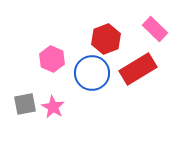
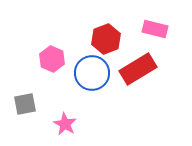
pink rectangle: rotated 30 degrees counterclockwise
pink star: moved 12 px right, 17 px down
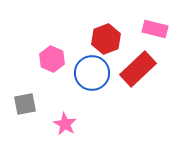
red rectangle: rotated 12 degrees counterclockwise
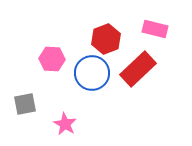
pink hexagon: rotated 20 degrees counterclockwise
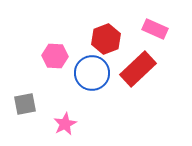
pink rectangle: rotated 10 degrees clockwise
pink hexagon: moved 3 px right, 3 px up
pink star: rotated 15 degrees clockwise
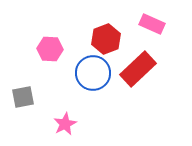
pink rectangle: moved 3 px left, 5 px up
pink hexagon: moved 5 px left, 7 px up
blue circle: moved 1 px right
gray square: moved 2 px left, 7 px up
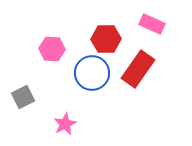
red hexagon: rotated 20 degrees clockwise
pink hexagon: moved 2 px right
red rectangle: rotated 12 degrees counterclockwise
blue circle: moved 1 px left
gray square: rotated 15 degrees counterclockwise
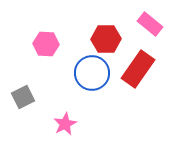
pink rectangle: moved 2 px left; rotated 15 degrees clockwise
pink hexagon: moved 6 px left, 5 px up
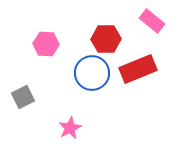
pink rectangle: moved 2 px right, 3 px up
red rectangle: rotated 33 degrees clockwise
pink star: moved 5 px right, 4 px down
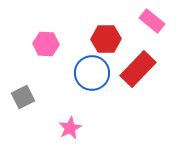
red rectangle: rotated 24 degrees counterclockwise
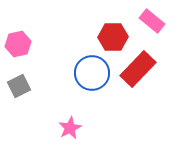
red hexagon: moved 7 px right, 2 px up
pink hexagon: moved 28 px left; rotated 15 degrees counterclockwise
gray square: moved 4 px left, 11 px up
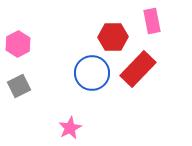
pink rectangle: rotated 40 degrees clockwise
pink hexagon: rotated 15 degrees counterclockwise
